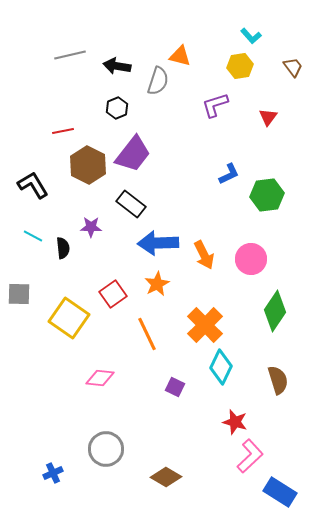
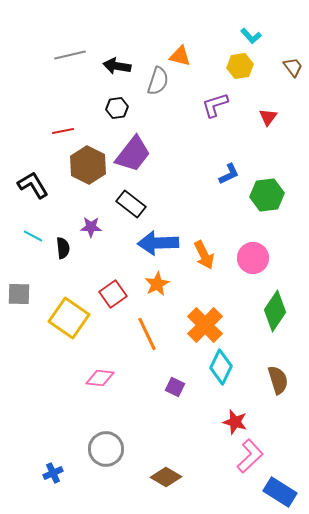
black hexagon: rotated 15 degrees clockwise
pink circle: moved 2 px right, 1 px up
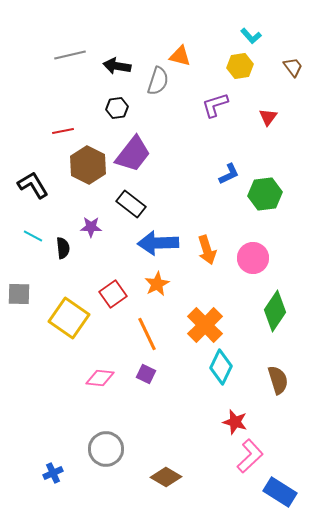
green hexagon: moved 2 px left, 1 px up
orange arrow: moved 3 px right, 5 px up; rotated 8 degrees clockwise
purple square: moved 29 px left, 13 px up
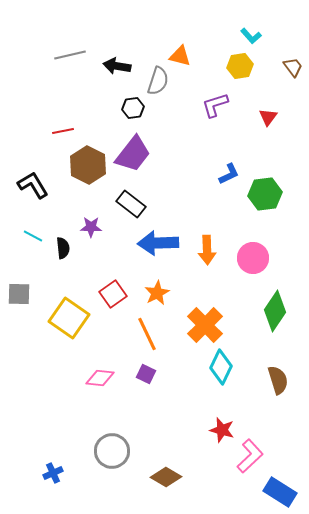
black hexagon: moved 16 px right
orange arrow: rotated 16 degrees clockwise
orange star: moved 9 px down
red star: moved 13 px left, 8 px down
gray circle: moved 6 px right, 2 px down
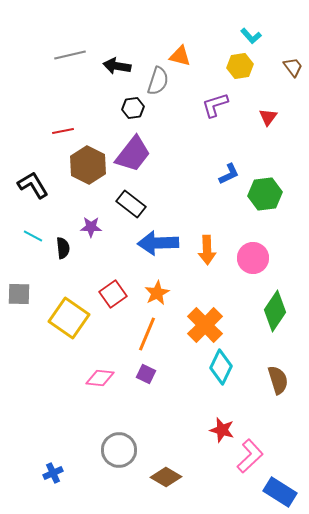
orange line: rotated 48 degrees clockwise
gray circle: moved 7 px right, 1 px up
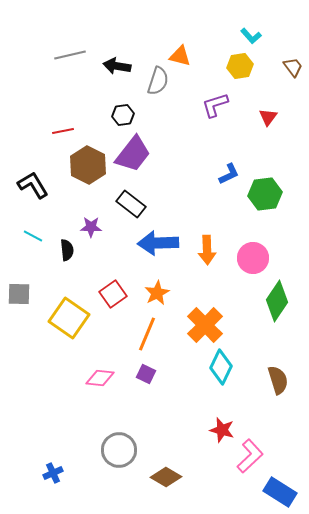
black hexagon: moved 10 px left, 7 px down
black semicircle: moved 4 px right, 2 px down
green diamond: moved 2 px right, 10 px up
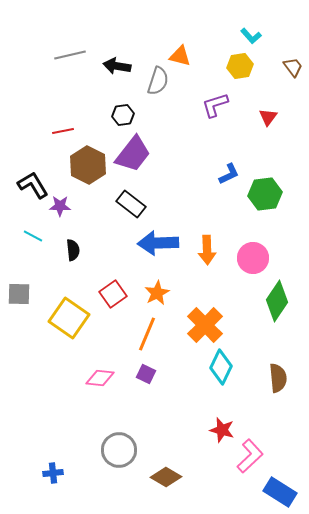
purple star: moved 31 px left, 21 px up
black semicircle: moved 6 px right
brown semicircle: moved 2 px up; rotated 12 degrees clockwise
blue cross: rotated 18 degrees clockwise
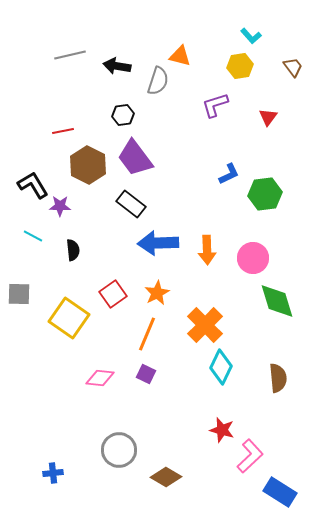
purple trapezoid: moved 2 px right, 4 px down; rotated 105 degrees clockwise
green diamond: rotated 51 degrees counterclockwise
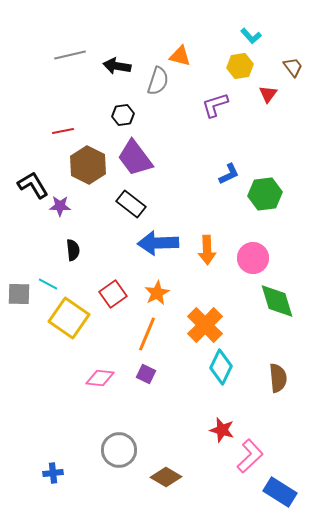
red triangle: moved 23 px up
cyan line: moved 15 px right, 48 px down
